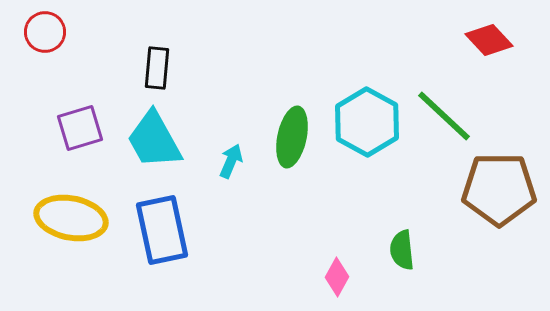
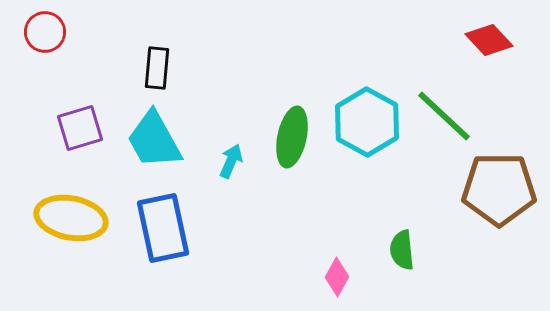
blue rectangle: moved 1 px right, 2 px up
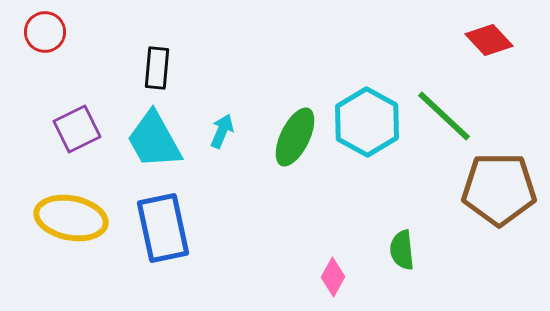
purple square: moved 3 px left, 1 px down; rotated 9 degrees counterclockwise
green ellipse: moved 3 px right; rotated 14 degrees clockwise
cyan arrow: moved 9 px left, 30 px up
pink diamond: moved 4 px left
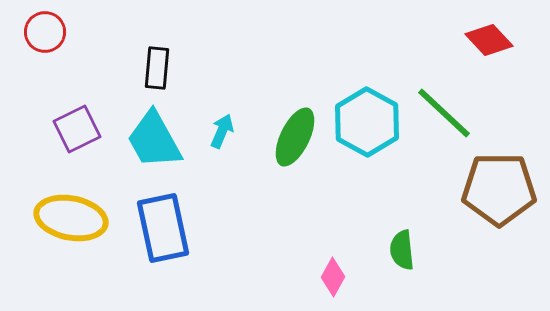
green line: moved 3 px up
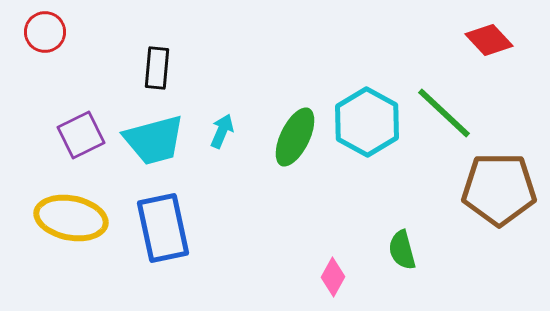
purple square: moved 4 px right, 6 px down
cyan trapezoid: rotated 76 degrees counterclockwise
green semicircle: rotated 9 degrees counterclockwise
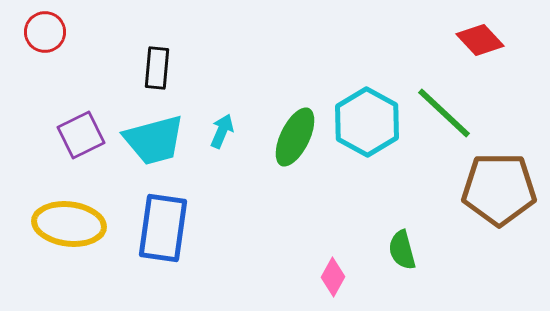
red diamond: moved 9 px left
yellow ellipse: moved 2 px left, 6 px down; rotated 4 degrees counterclockwise
blue rectangle: rotated 20 degrees clockwise
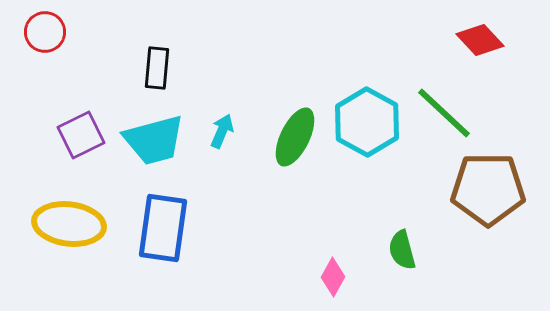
brown pentagon: moved 11 px left
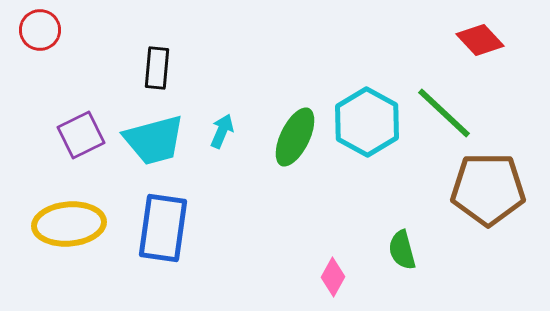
red circle: moved 5 px left, 2 px up
yellow ellipse: rotated 12 degrees counterclockwise
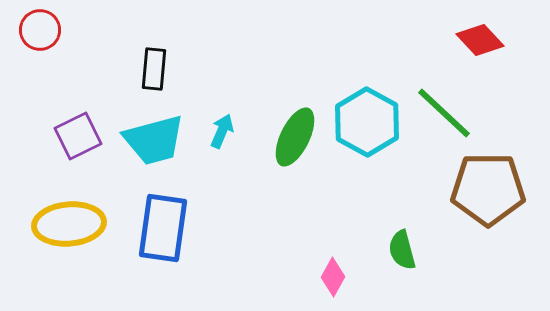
black rectangle: moved 3 px left, 1 px down
purple square: moved 3 px left, 1 px down
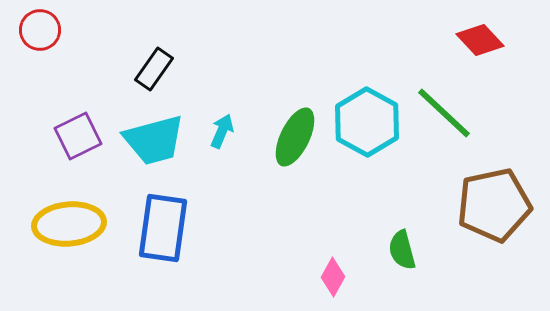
black rectangle: rotated 30 degrees clockwise
brown pentagon: moved 6 px right, 16 px down; rotated 12 degrees counterclockwise
